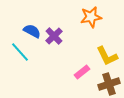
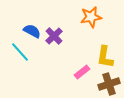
yellow L-shape: moved 2 px left, 1 px down; rotated 35 degrees clockwise
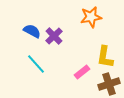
cyan line: moved 16 px right, 12 px down
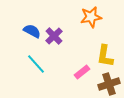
yellow L-shape: moved 1 px up
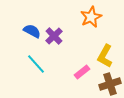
orange star: rotated 15 degrees counterclockwise
yellow L-shape: rotated 20 degrees clockwise
brown cross: moved 1 px right
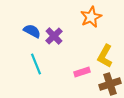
cyan line: rotated 20 degrees clockwise
pink rectangle: rotated 21 degrees clockwise
